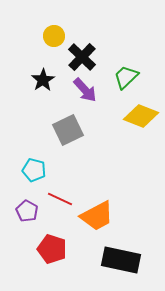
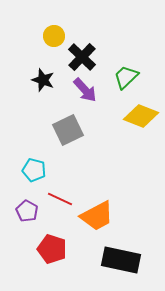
black star: rotated 20 degrees counterclockwise
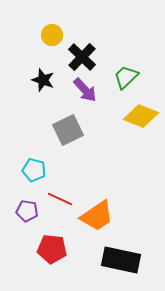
yellow circle: moved 2 px left, 1 px up
purple pentagon: rotated 20 degrees counterclockwise
orange trapezoid: rotated 6 degrees counterclockwise
red pentagon: rotated 12 degrees counterclockwise
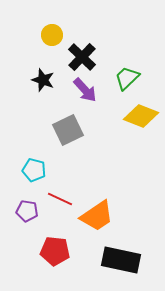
green trapezoid: moved 1 px right, 1 px down
red pentagon: moved 3 px right, 2 px down
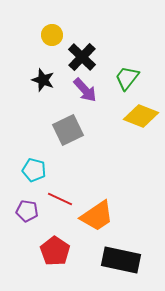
green trapezoid: rotated 8 degrees counterclockwise
red pentagon: rotated 28 degrees clockwise
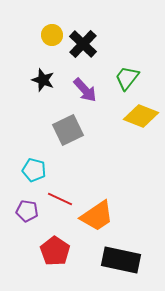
black cross: moved 1 px right, 13 px up
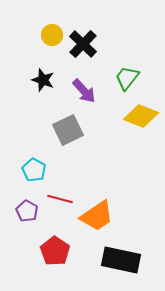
purple arrow: moved 1 px left, 1 px down
cyan pentagon: rotated 15 degrees clockwise
red line: rotated 10 degrees counterclockwise
purple pentagon: rotated 20 degrees clockwise
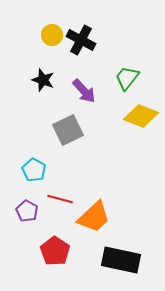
black cross: moved 2 px left, 4 px up; rotated 16 degrees counterclockwise
orange trapezoid: moved 3 px left, 1 px down; rotated 9 degrees counterclockwise
